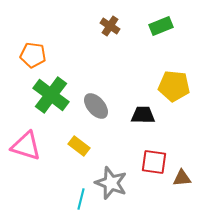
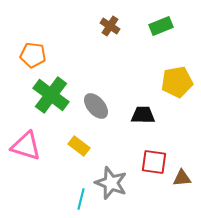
yellow pentagon: moved 3 px right, 4 px up; rotated 16 degrees counterclockwise
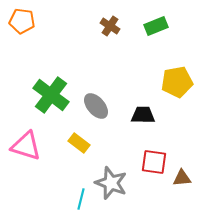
green rectangle: moved 5 px left
orange pentagon: moved 11 px left, 34 px up
yellow rectangle: moved 3 px up
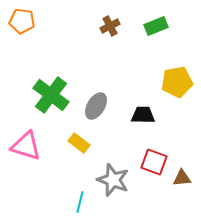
brown cross: rotated 30 degrees clockwise
gray ellipse: rotated 72 degrees clockwise
red square: rotated 12 degrees clockwise
gray star: moved 2 px right, 3 px up
cyan line: moved 1 px left, 3 px down
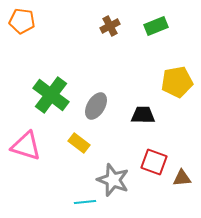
cyan line: moved 5 px right; rotated 70 degrees clockwise
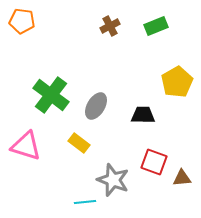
yellow pentagon: rotated 20 degrees counterclockwise
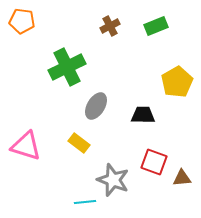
green cross: moved 16 px right, 28 px up; rotated 27 degrees clockwise
